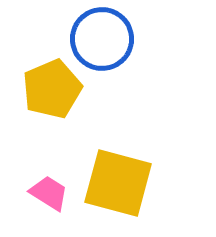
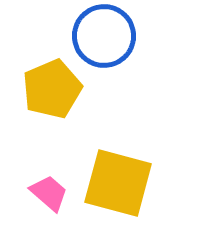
blue circle: moved 2 px right, 3 px up
pink trapezoid: rotated 9 degrees clockwise
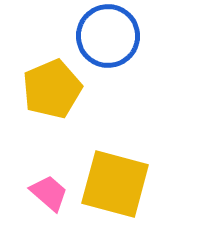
blue circle: moved 4 px right
yellow square: moved 3 px left, 1 px down
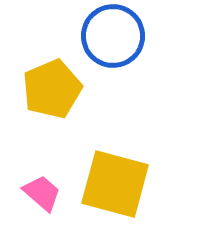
blue circle: moved 5 px right
pink trapezoid: moved 7 px left
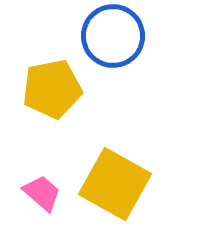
yellow pentagon: rotated 12 degrees clockwise
yellow square: rotated 14 degrees clockwise
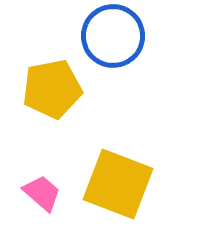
yellow square: moved 3 px right; rotated 8 degrees counterclockwise
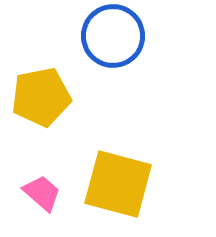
yellow pentagon: moved 11 px left, 8 px down
yellow square: rotated 6 degrees counterclockwise
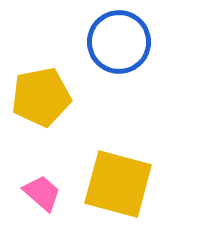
blue circle: moved 6 px right, 6 px down
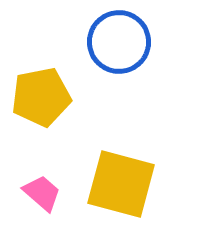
yellow square: moved 3 px right
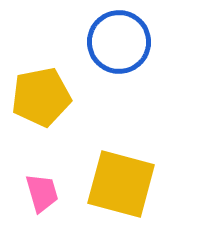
pink trapezoid: rotated 33 degrees clockwise
